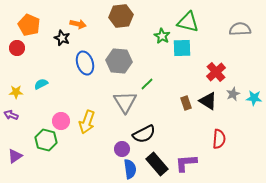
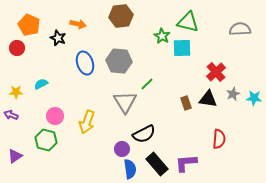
black star: moved 4 px left
black triangle: moved 2 px up; rotated 24 degrees counterclockwise
pink circle: moved 6 px left, 5 px up
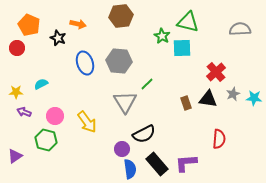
purple arrow: moved 13 px right, 3 px up
yellow arrow: rotated 55 degrees counterclockwise
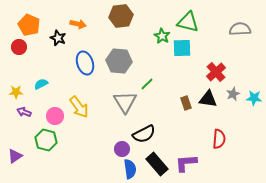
red circle: moved 2 px right, 1 px up
yellow arrow: moved 8 px left, 15 px up
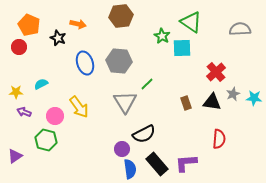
green triangle: moved 3 px right; rotated 20 degrees clockwise
black triangle: moved 4 px right, 3 px down
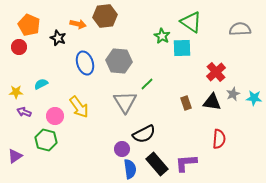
brown hexagon: moved 16 px left
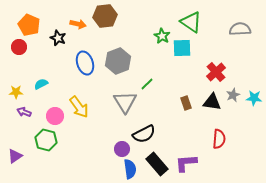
gray hexagon: moved 1 px left; rotated 25 degrees counterclockwise
gray star: moved 1 px down
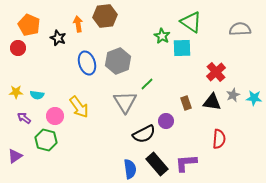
orange arrow: rotated 112 degrees counterclockwise
red circle: moved 1 px left, 1 px down
blue ellipse: moved 2 px right
cyan semicircle: moved 4 px left, 11 px down; rotated 144 degrees counterclockwise
purple arrow: moved 6 px down; rotated 16 degrees clockwise
purple circle: moved 44 px right, 28 px up
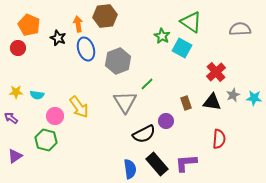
cyan square: rotated 30 degrees clockwise
blue ellipse: moved 1 px left, 14 px up
purple arrow: moved 13 px left
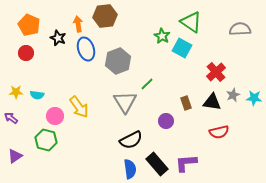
red circle: moved 8 px right, 5 px down
black semicircle: moved 13 px left, 6 px down
red semicircle: moved 7 px up; rotated 72 degrees clockwise
